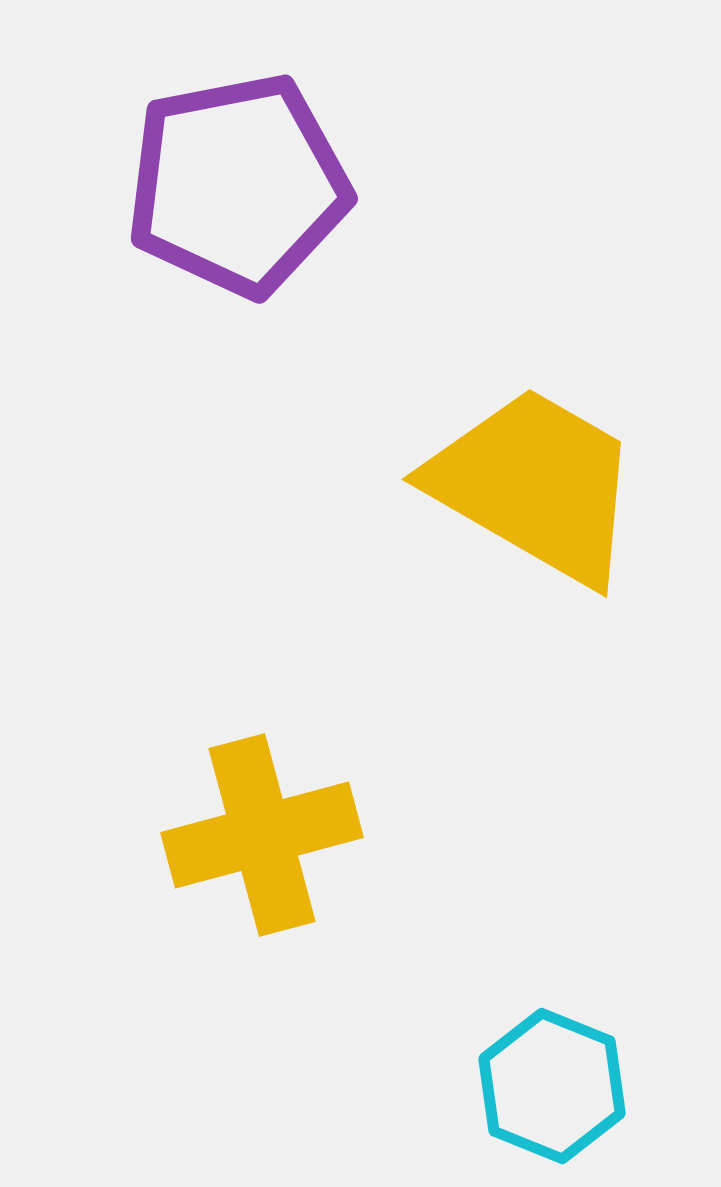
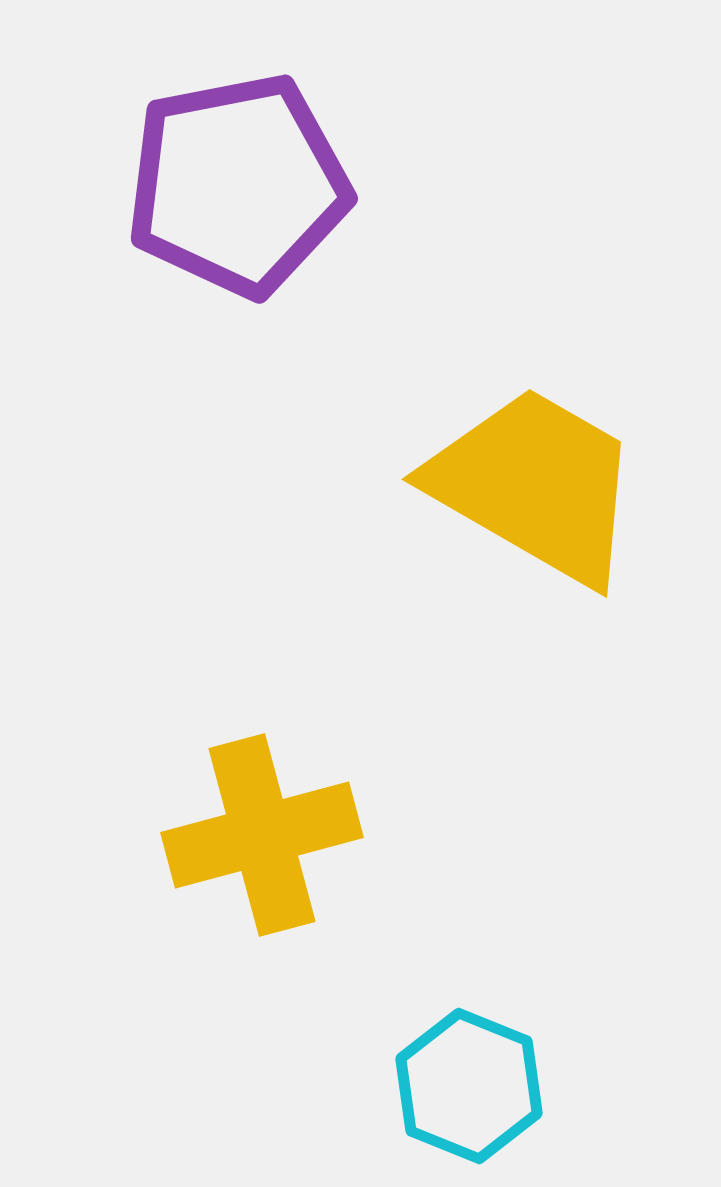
cyan hexagon: moved 83 px left
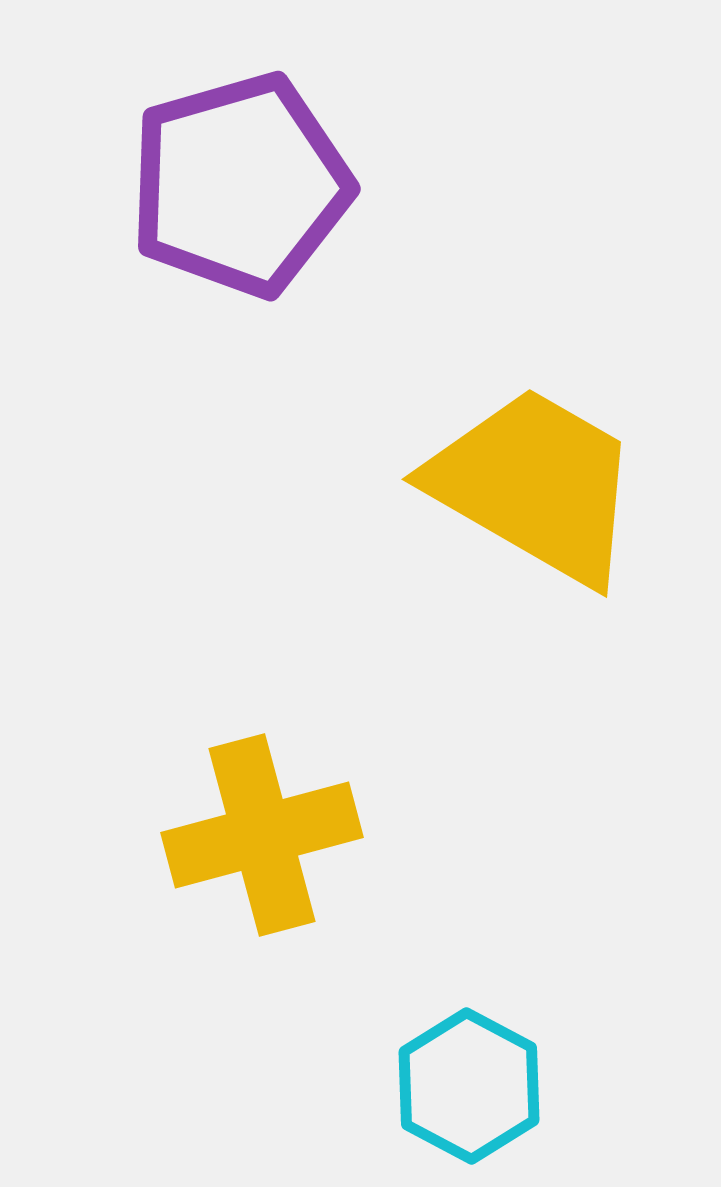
purple pentagon: moved 2 px right; rotated 5 degrees counterclockwise
cyan hexagon: rotated 6 degrees clockwise
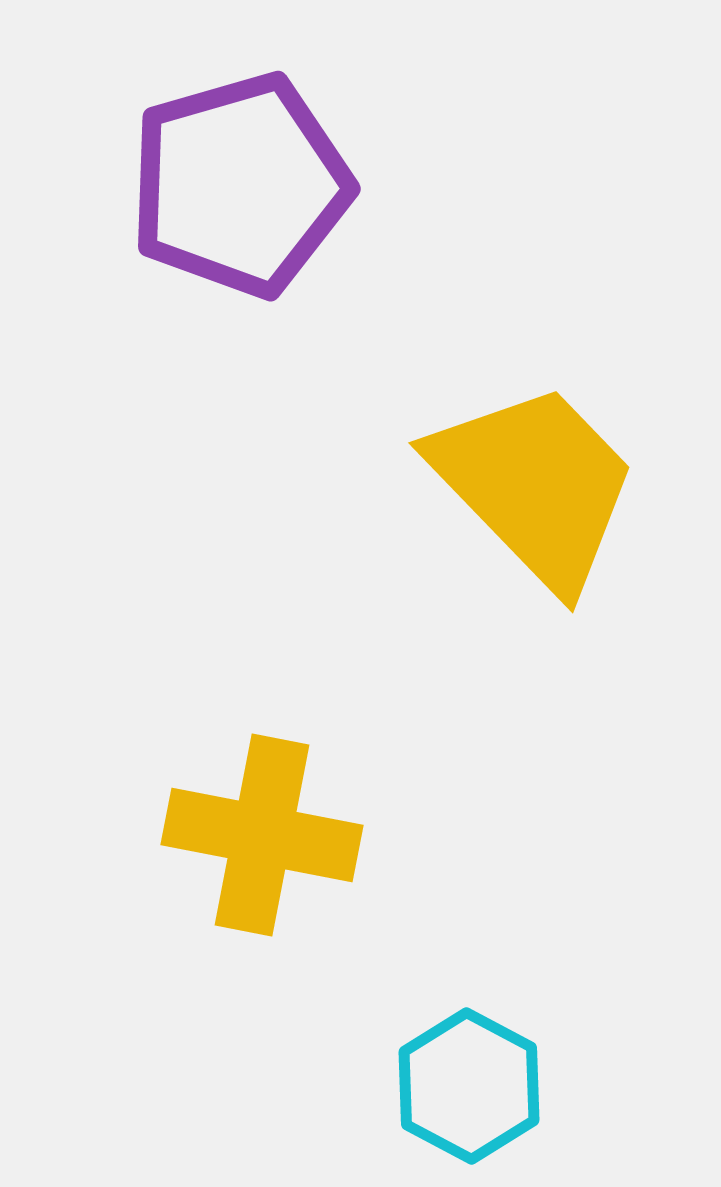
yellow trapezoid: rotated 16 degrees clockwise
yellow cross: rotated 26 degrees clockwise
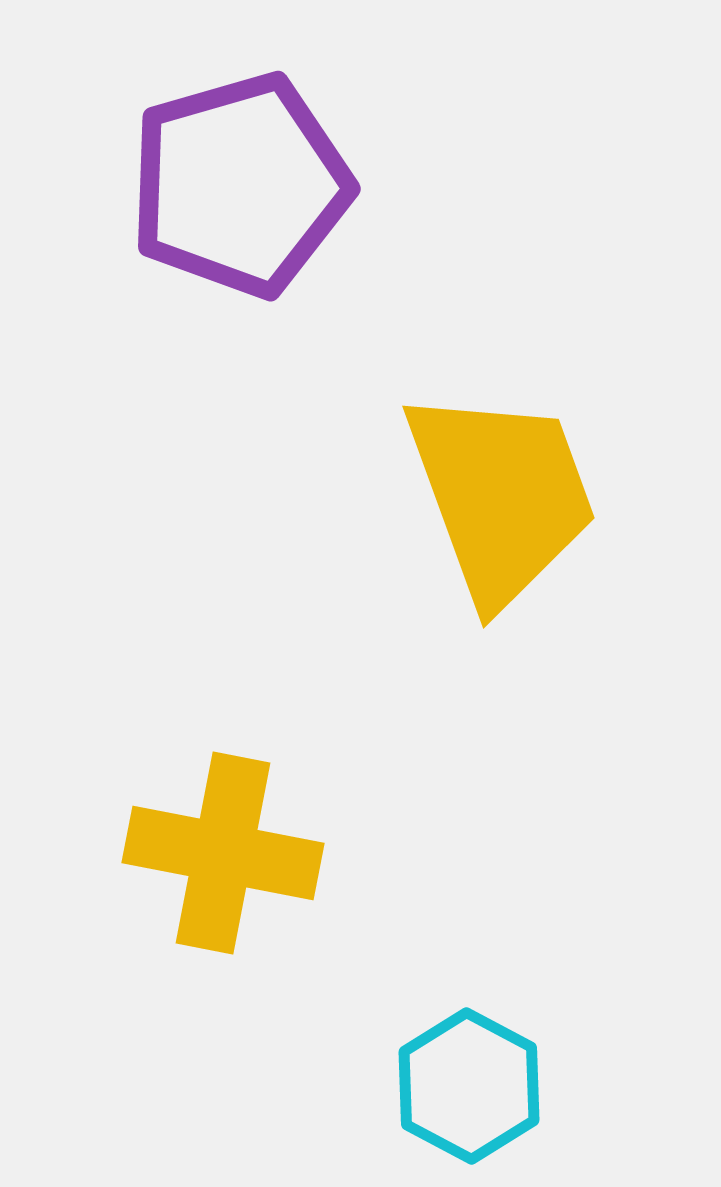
yellow trapezoid: moved 34 px left, 11 px down; rotated 24 degrees clockwise
yellow cross: moved 39 px left, 18 px down
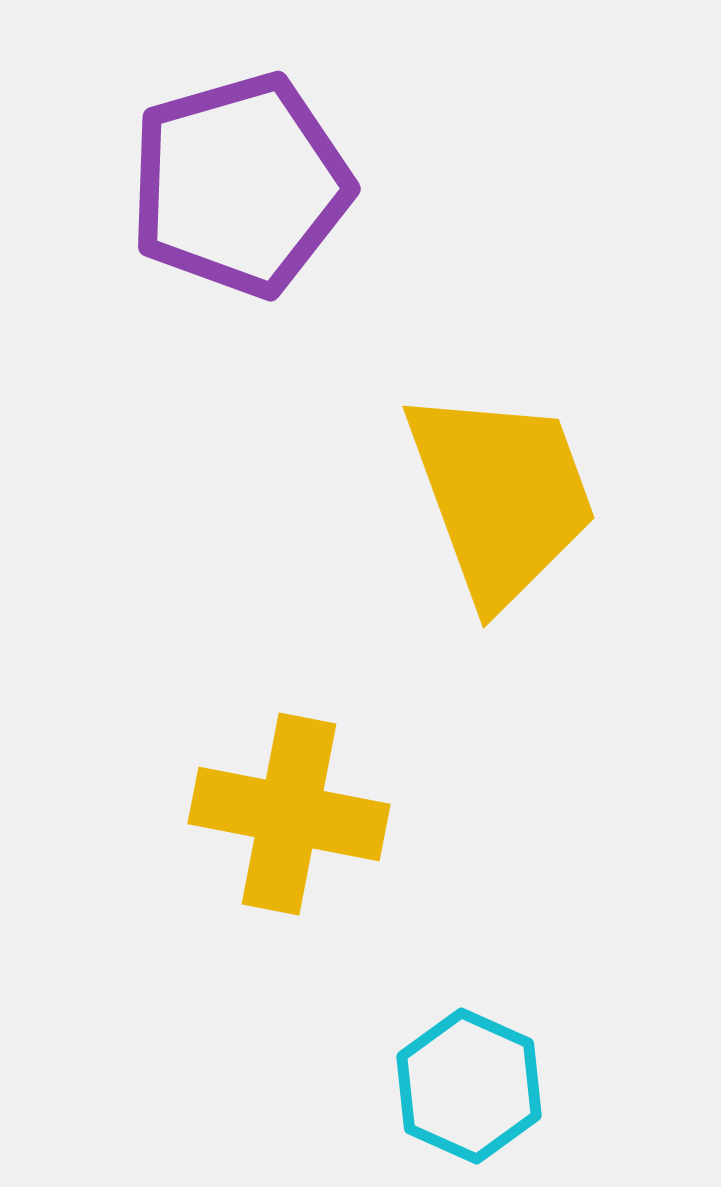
yellow cross: moved 66 px right, 39 px up
cyan hexagon: rotated 4 degrees counterclockwise
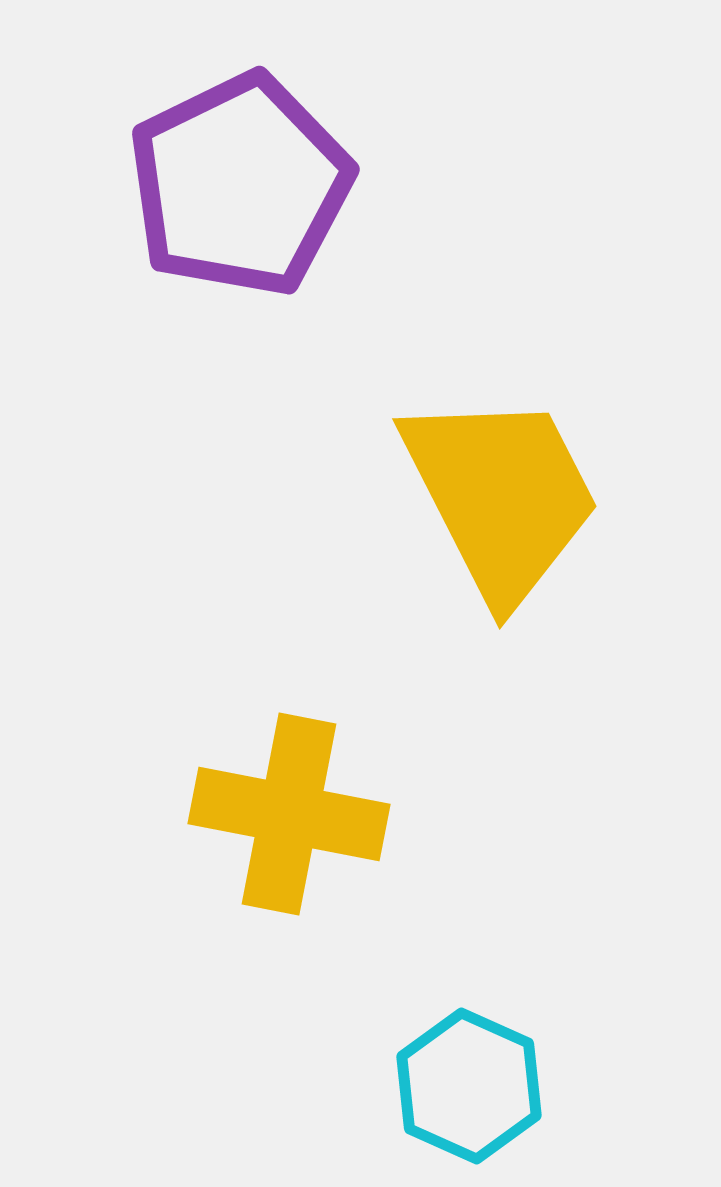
purple pentagon: rotated 10 degrees counterclockwise
yellow trapezoid: rotated 7 degrees counterclockwise
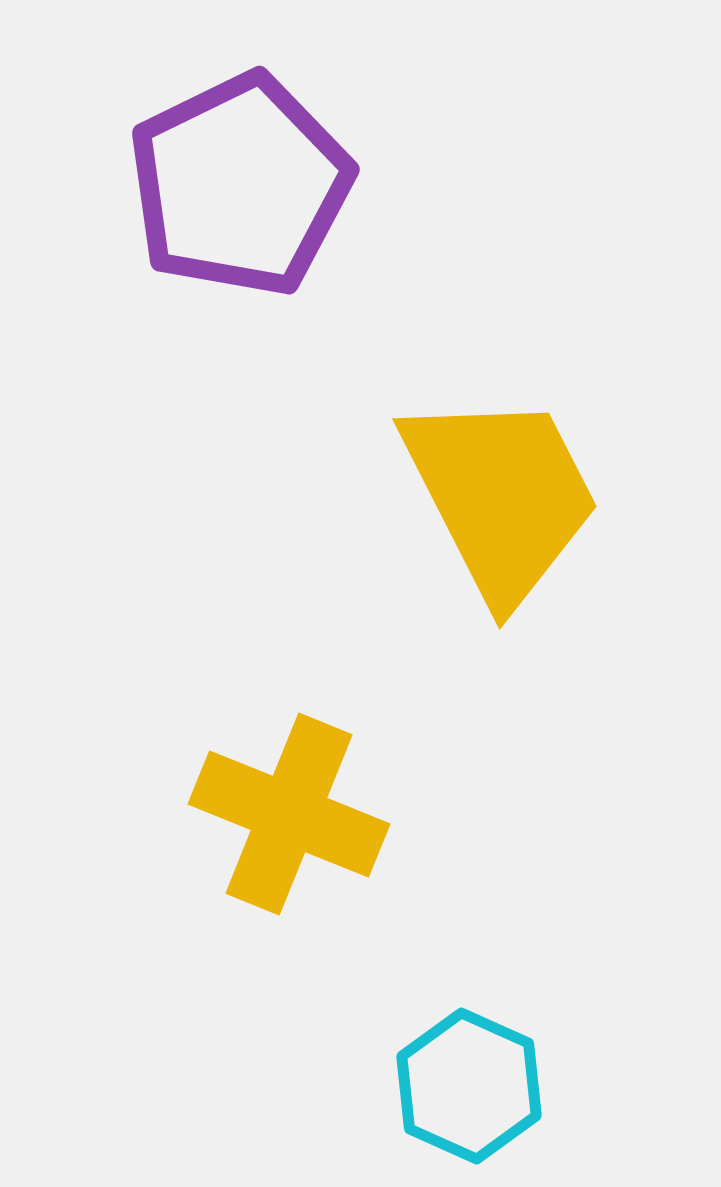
yellow cross: rotated 11 degrees clockwise
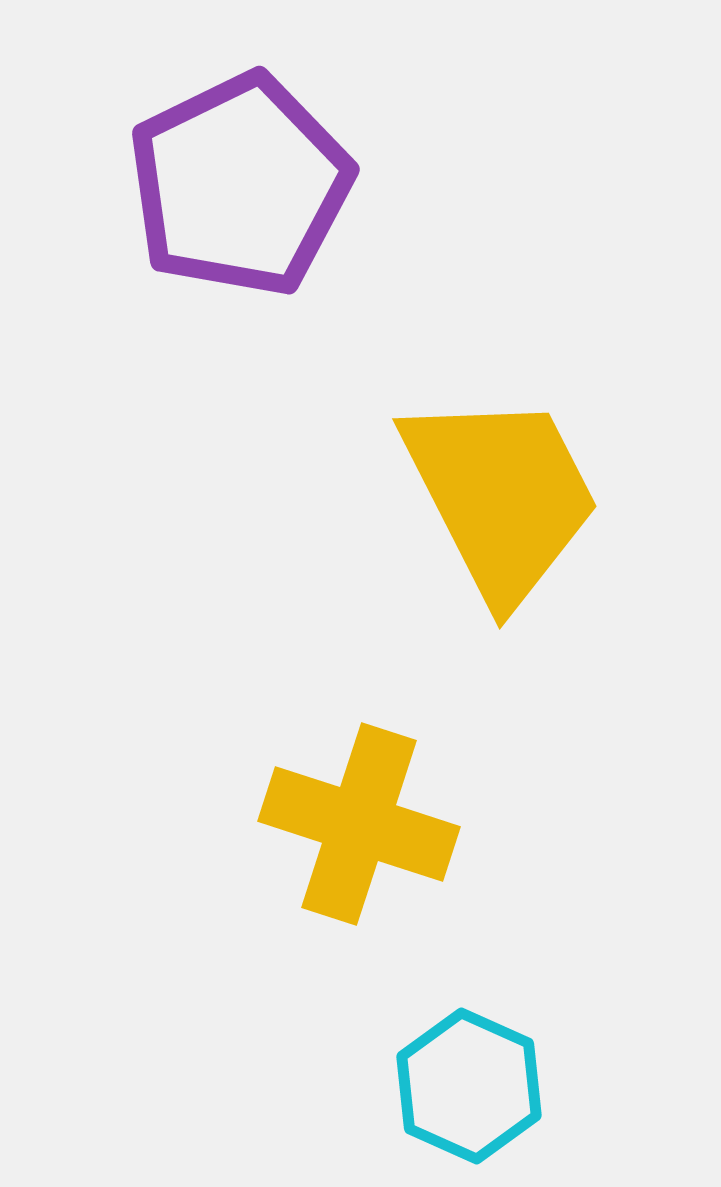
yellow cross: moved 70 px right, 10 px down; rotated 4 degrees counterclockwise
